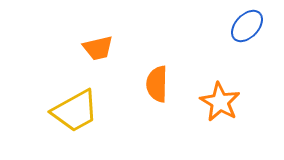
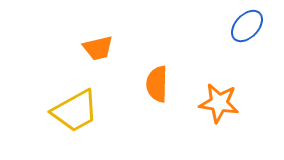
orange star: moved 1 px left, 1 px down; rotated 21 degrees counterclockwise
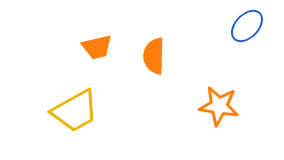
orange trapezoid: moved 1 px left, 1 px up
orange semicircle: moved 3 px left, 28 px up
orange star: moved 3 px down
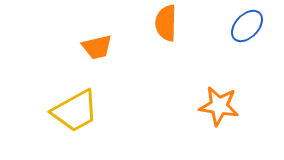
orange semicircle: moved 12 px right, 33 px up
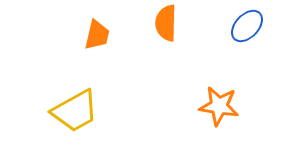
orange trapezoid: moved 12 px up; rotated 64 degrees counterclockwise
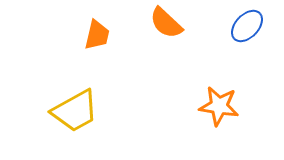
orange semicircle: rotated 48 degrees counterclockwise
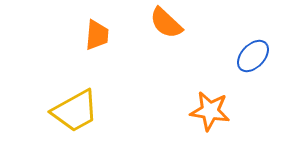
blue ellipse: moved 6 px right, 30 px down
orange trapezoid: rotated 8 degrees counterclockwise
orange star: moved 9 px left, 5 px down
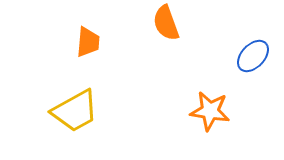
orange semicircle: rotated 27 degrees clockwise
orange trapezoid: moved 9 px left, 7 px down
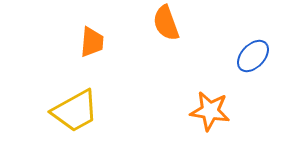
orange trapezoid: moved 4 px right
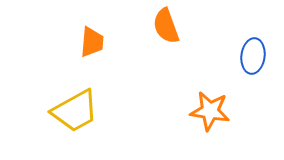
orange semicircle: moved 3 px down
blue ellipse: rotated 36 degrees counterclockwise
